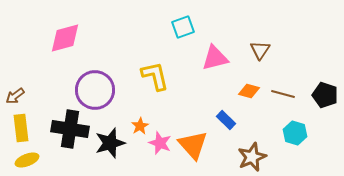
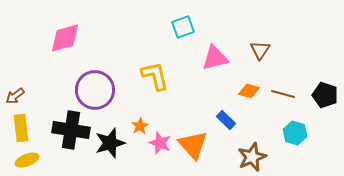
black cross: moved 1 px right, 1 px down
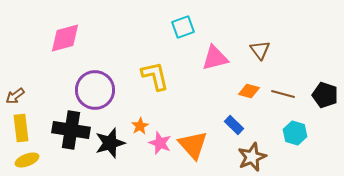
brown triangle: rotated 10 degrees counterclockwise
blue rectangle: moved 8 px right, 5 px down
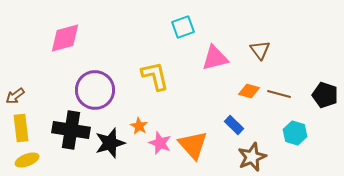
brown line: moved 4 px left
orange star: moved 1 px left; rotated 12 degrees counterclockwise
